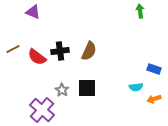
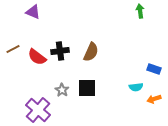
brown semicircle: moved 2 px right, 1 px down
purple cross: moved 4 px left
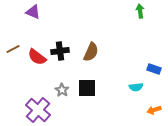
orange arrow: moved 11 px down
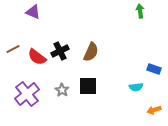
black cross: rotated 18 degrees counterclockwise
black square: moved 1 px right, 2 px up
purple cross: moved 11 px left, 16 px up; rotated 10 degrees clockwise
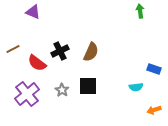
red semicircle: moved 6 px down
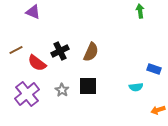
brown line: moved 3 px right, 1 px down
orange arrow: moved 4 px right
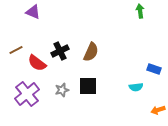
gray star: rotated 24 degrees clockwise
